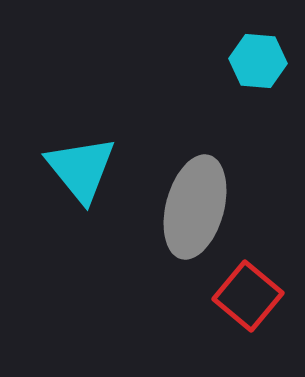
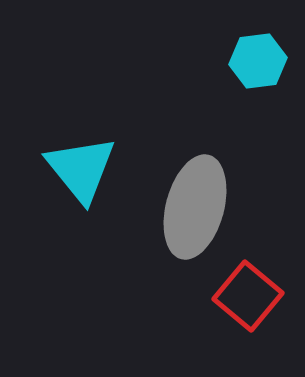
cyan hexagon: rotated 12 degrees counterclockwise
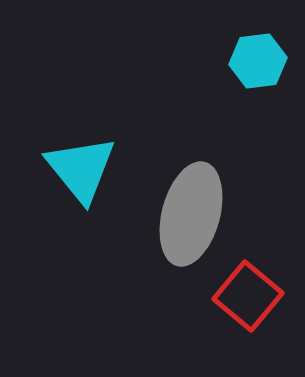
gray ellipse: moved 4 px left, 7 px down
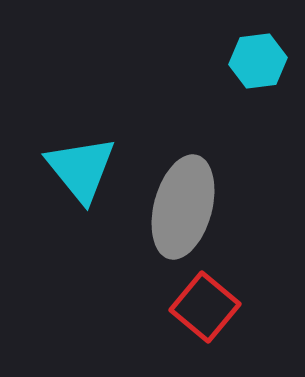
gray ellipse: moved 8 px left, 7 px up
red square: moved 43 px left, 11 px down
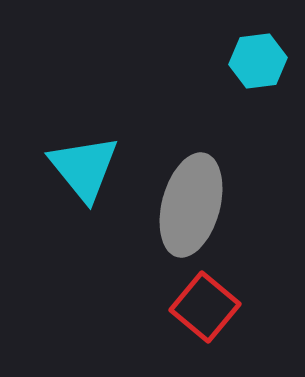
cyan triangle: moved 3 px right, 1 px up
gray ellipse: moved 8 px right, 2 px up
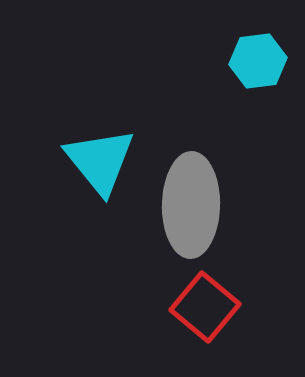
cyan triangle: moved 16 px right, 7 px up
gray ellipse: rotated 14 degrees counterclockwise
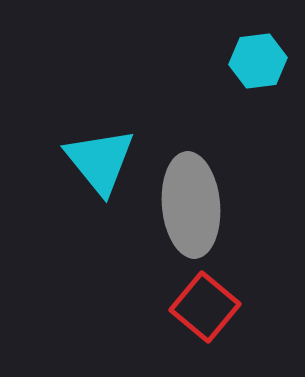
gray ellipse: rotated 6 degrees counterclockwise
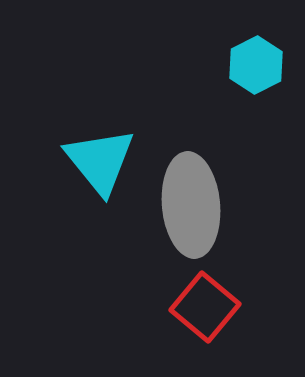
cyan hexagon: moved 2 px left, 4 px down; rotated 20 degrees counterclockwise
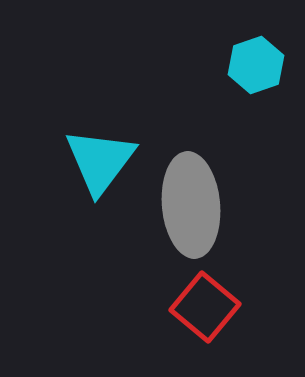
cyan hexagon: rotated 8 degrees clockwise
cyan triangle: rotated 16 degrees clockwise
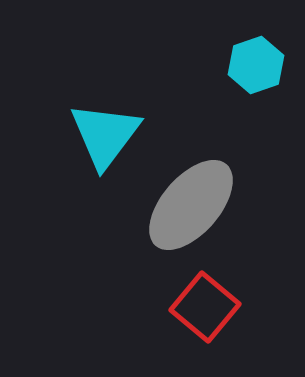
cyan triangle: moved 5 px right, 26 px up
gray ellipse: rotated 46 degrees clockwise
